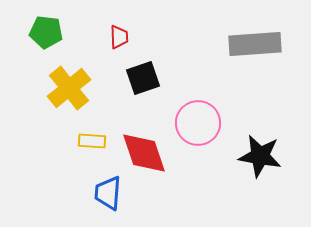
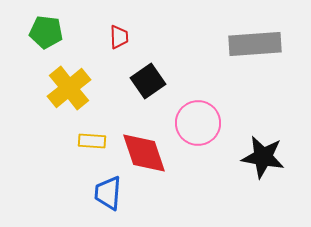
black square: moved 5 px right, 3 px down; rotated 16 degrees counterclockwise
black star: moved 3 px right, 1 px down
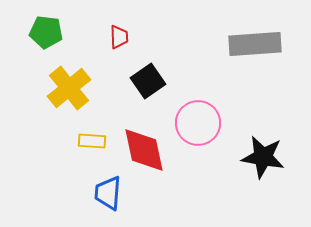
red diamond: moved 3 px up; rotated 6 degrees clockwise
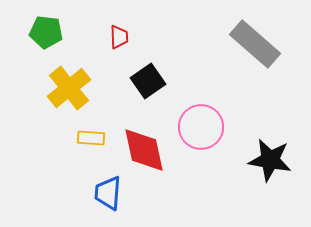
gray rectangle: rotated 45 degrees clockwise
pink circle: moved 3 px right, 4 px down
yellow rectangle: moved 1 px left, 3 px up
black star: moved 7 px right, 3 px down
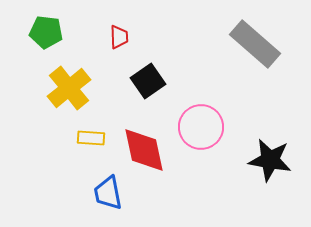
blue trapezoid: rotated 15 degrees counterclockwise
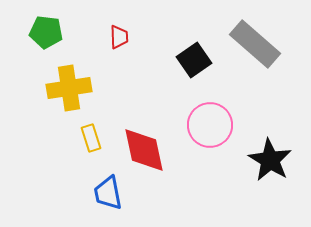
black square: moved 46 px right, 21 px up
yellow cross: rotated 30 degrees clockwise
pink circle: moved 9 px right, 2 px up
yellow rectangle: rotated 68 degrees clockwise
black star: rotated 21 degrees clockwise
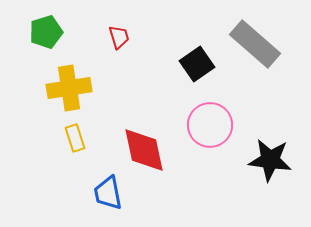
green pentagon: rotated 24 degrees counterclockwise
red trapezoid: rotated 15 degrees counterclockwise
black square: moved 3 px right, 4 px down
yellow rectangle: moved 16 px left
black star: rotated 24 degrees counterclockwise
